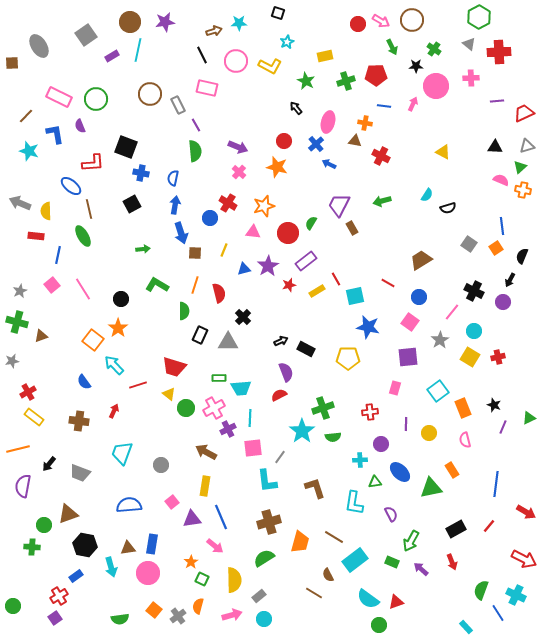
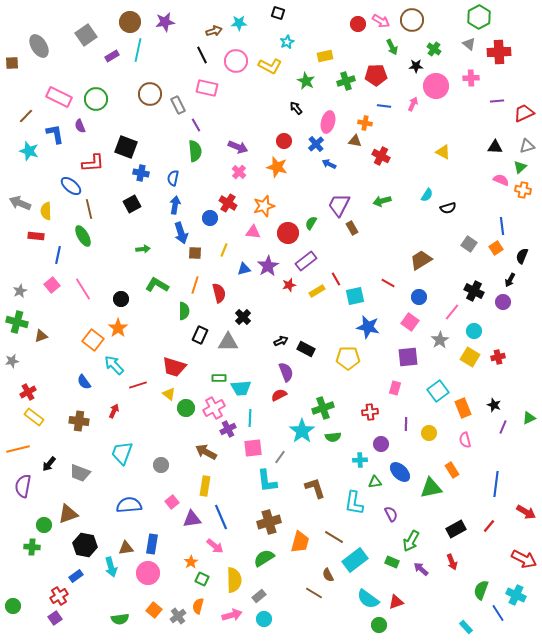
brown triangle at (128, 548): moved 2 px left
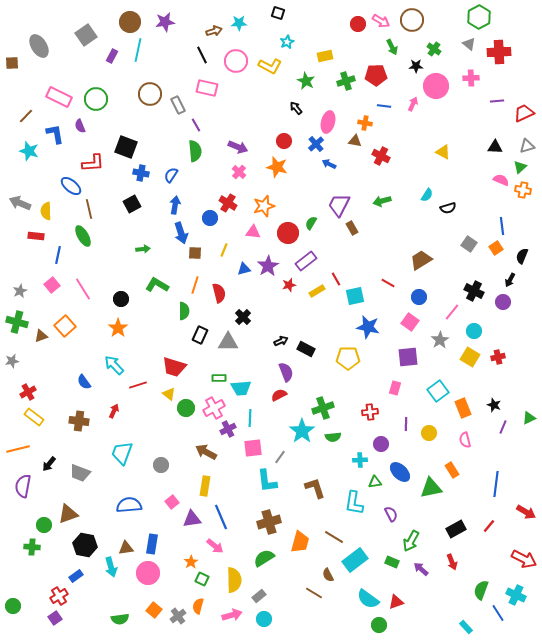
purple rectangle at (112, 56): rotated 32 degrees counterclockwise
blue semicircle at (173, 178): moved 2 px left, 3 px up; rotated 21 degrees clockwise
orange square at (93, 340): moved 28 px left, 14 px up; rotated 10 degrees clockwise
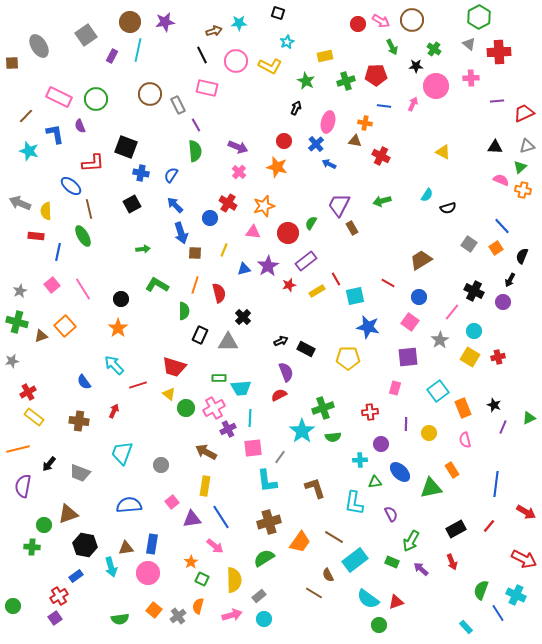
black arrow at (296, 108): rotated 64 degrees clockwise
blue arrow at (175, 205): rotated 54 degrees counterclockwise
blue line at (502, 226): rotated 36 degrees counterclockwise
blue line at (58, 255): moved 3 px up
blue line at (221, 517): rotated 10 degrees counterclockwise
orange trapezoid at (300, 542): rotated 20 degrees clockwise
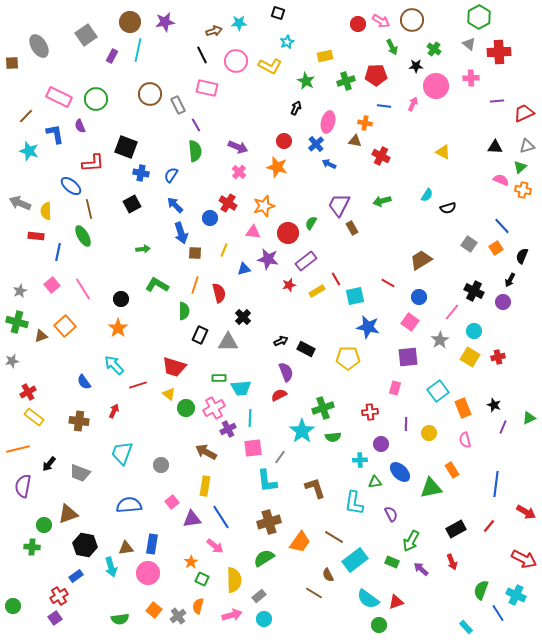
purple star at (268, 266): moved 7 px up; rotated 30 degrees counterclockwise
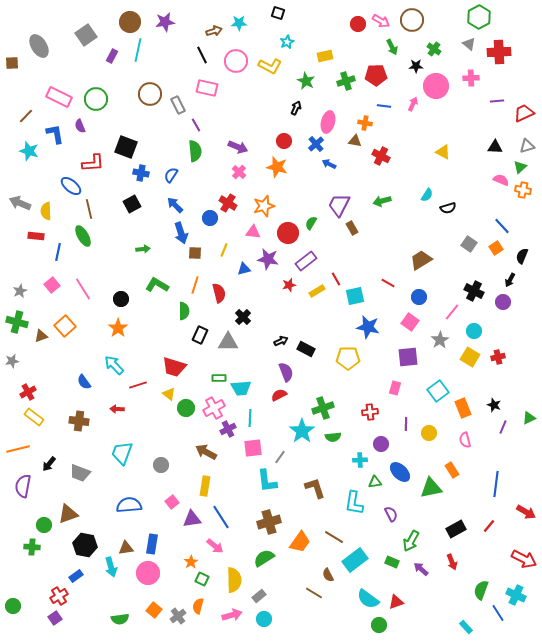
red arrow at (114, 411): moved 3 px right, 2 px up; rotated 112 degrees counterclockwise
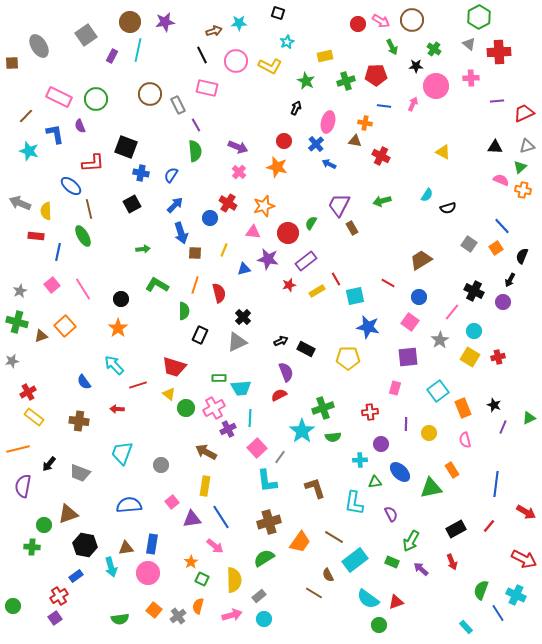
blue arrow at (175, 205): rotated 90 degrees clockwise
gray triangle at (228, 342): moved 9 px right; rotated 25 degrees counterclockwise
pink square at (253, 448): moved 4 px right; rotated 36 degrees counterclockwise
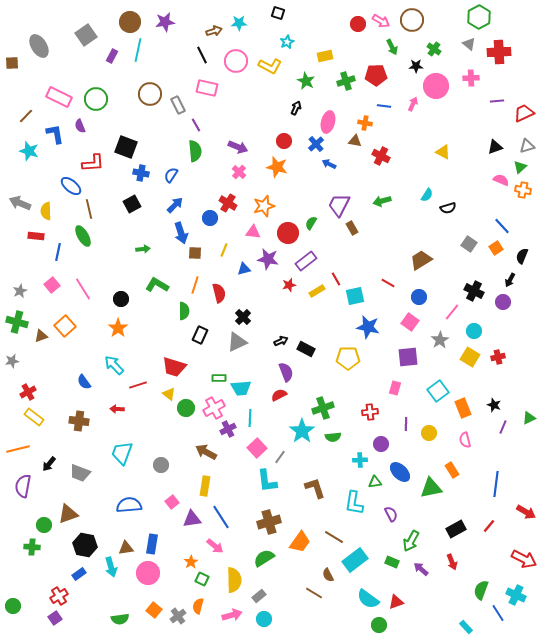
black triangle at (495, 147): rotated 21 degrees counterclockwise
blue rectangle at (76, 576): moved 3 px right, 2 px up
